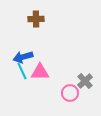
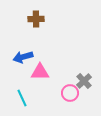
cyan line: moved 27 px down
gray cross: moved 1 px left
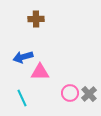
gray cross: moved 5 px right, 13 px down
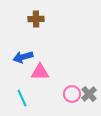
pink circle: moved 2 px right, 1 px down
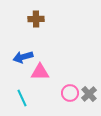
pink circle: moved 2 px left, 1 px up
